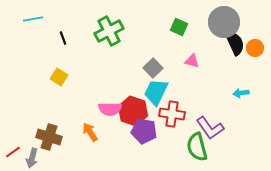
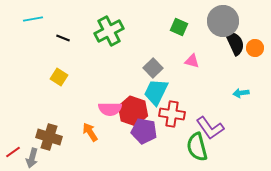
gray circle: moved 1 px left, 1 px up
black line: rotated 48 degrees counterclockwise
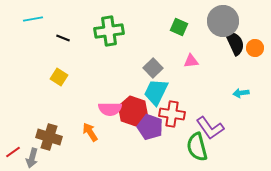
green cross: rotated 20 degrees clockwise
pink triangle: moved 1 px left; rotated 21 degrees counterclockwise
purple pentagon: moved 6 px right, 4 px up; rotated 10 degrees clockwise
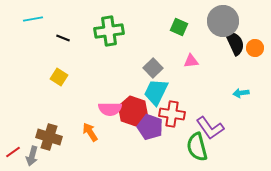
gray arrow: moved 2 px up
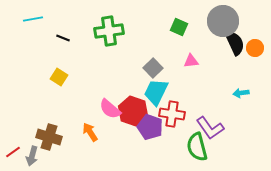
pink semicircle: rotated 40 degrees clockwise
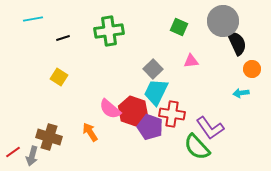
black line: rotated 40 degrees counterclockwise
black semicircle: moved 2 px right
orange circle: moved 3 px left, 21 px down
gray square: moved 1 px down
green semicircle: rotated 28 degrees counterclockwise
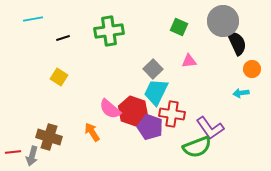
pink triangle: moved 2 px left
orange arrow: moved 2 px right
green semicircle: rotated 68 degrees counterclockwise
red line: rotated 28 degrees clockwise
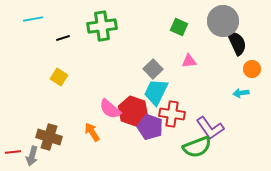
green cross: moved 7 px left, 5 px up
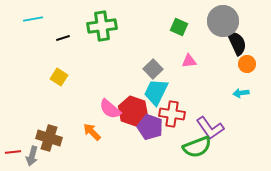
orange circle: moved 5 px left, 5 px up
orange arrow: rotated 12 degrees counterclockwise
brown cross: moved 1 px down
